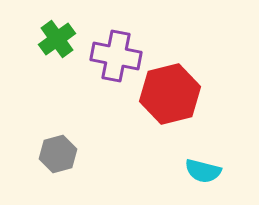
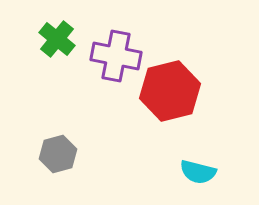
green cross: rotated 15 degrees counterclockwise
red hexagon: moved 3 px up
cyan semicircle: moved 5 px left, 1 px down
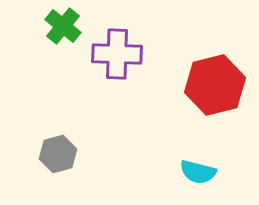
green cross: moved 6 px right, 13 px up
purple cross: moved 1 px right, 2 px up; rotated 9 degrees counterclockwise
red hexagon: moved 45 px right, 6 px up
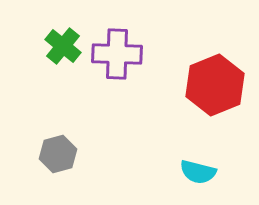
green cross: moved 20 px down
red hexagon: rotated 8 degrees counterclockwise
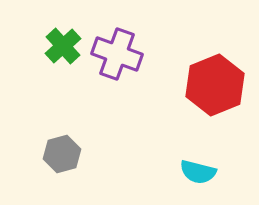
green cross: rotated 9 degrees clockwise
purple cross: rotated 18 degrees clockwise
gray hexagon: moved 4 px right
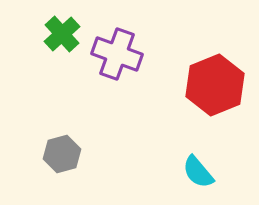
green cross: moved 1 px left, 12 px up
cyan semicircle: rotated 36 degrees clockwise
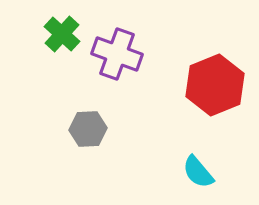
green cross: rotated 6 degrees counterclockwise
gray hexagon: moved 26 px right, 25 px up; rotated 12 degrees clockwise
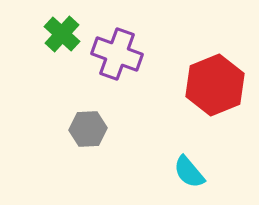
cyan semicircle: moved 9 px left
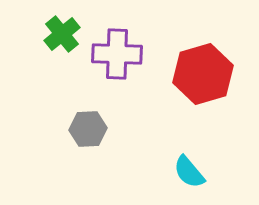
green cross: rotated 9 degrees clockwise
purple cross: rotated 18 degrees counterclockwise
red hexagon: moved 12 px left, 11 px up; rotated 6 degrees clockwise
